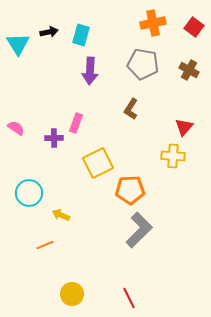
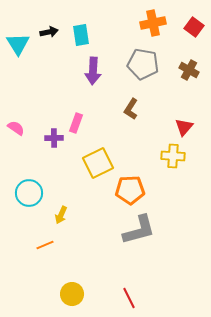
cyan rectangle: rotated 25 degrees counterclockwise
purple arrow: moved 3 px right
yellow arrow: rotated 90 degrees counterclockwise
gray L-shape: rotated 30 degrees clockwise
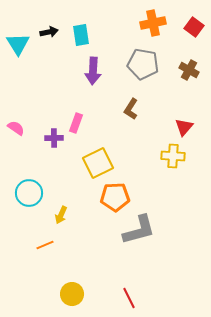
orange pentagon: moved 15 px left, 7 px down
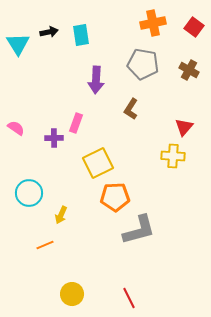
purple arrow: moved 3 px right, 9 px down
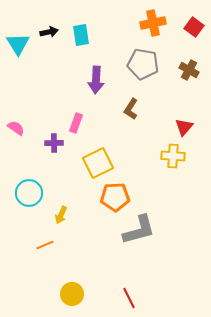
purple cross: moved 5 px down
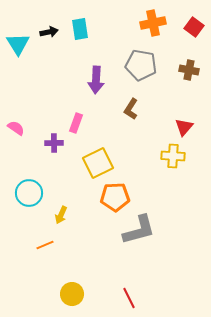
cyan rectangle: moved 1 px left, 6 px up
gray pentagon: moved 2 px left, 1 px down
brown cross: rotated 18 degrees counterclockwise
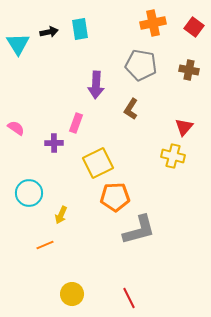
purple arrow: moved 5 px down
yellow cross: rotated 10 degrees clockwise
